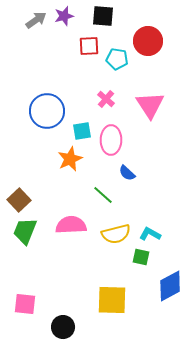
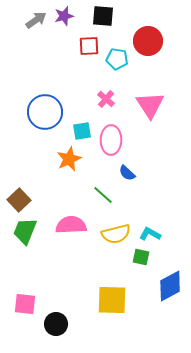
blue circle: moved 2 px left, 1 px down
orange star: moved 1 px left
black circle: moved 7 px left, 3 px up
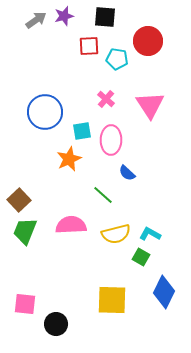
black square: moved 2 px right, 1 px down
green square: rotated 18 degrees clockwise
blue diamond: moved 6 px left, 6 px down; rotated 36 degrees counterclockwise
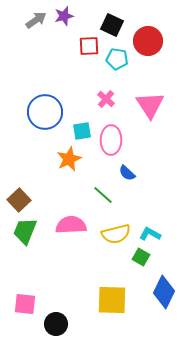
black square: moved 7 px right, 8 px down; rotated 20 degrees clockwise
